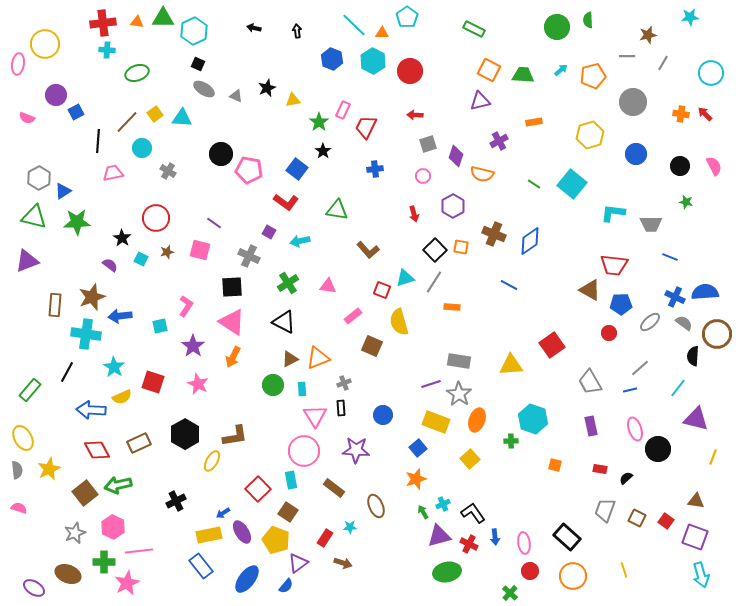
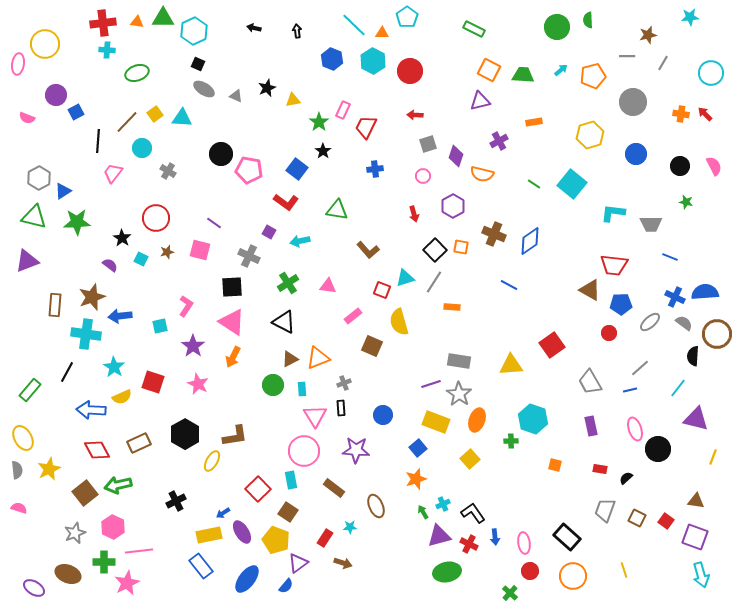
pink trapezoid at (113, 173): rotated 40 degrees counterclockwise
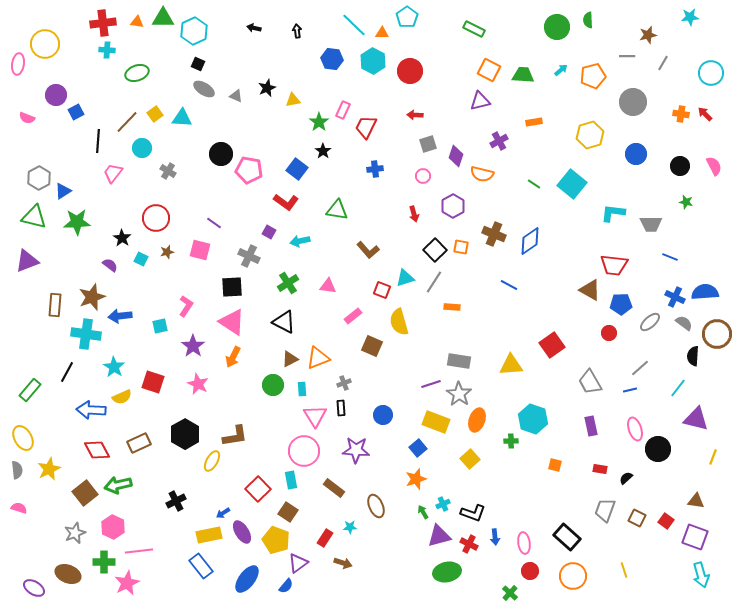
blue hexagon at (332, 59): rotated 15 degrees counterclockwise
black L-shape at (473, 513): rotated 145 degrees clockwise
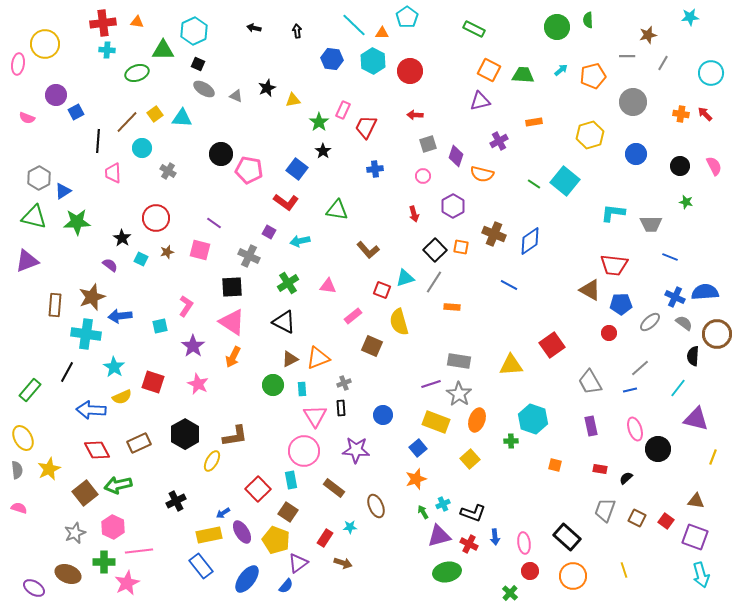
green triangle at (163, 18): moved 32 px down
pink trapezoid at (113, 173): rotated 40 degrees counterclockwise
cyan square at (572, 184): moved 7 px left, 3 px up
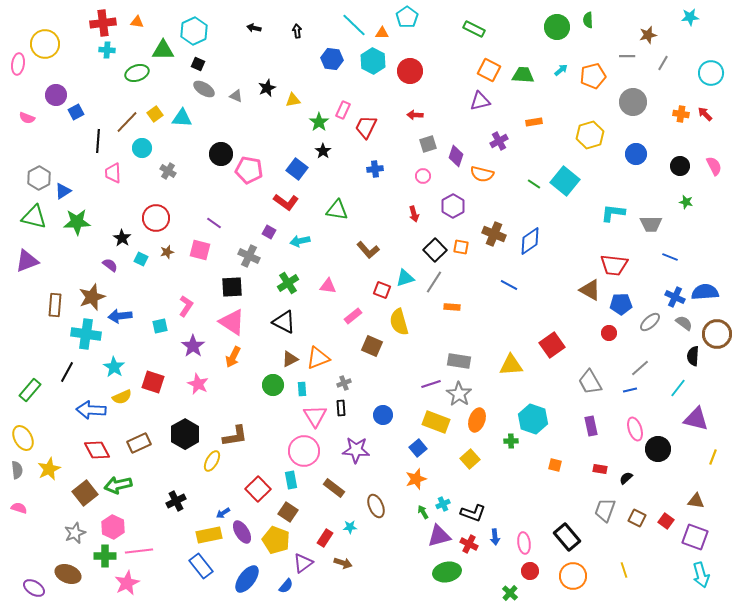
black rectangle at (567, 537): rotated 8 degrees clockwise
green cross at (104, 562): moved 1 px right, 6 px up
purple triangle at (298, 563): moved 5 px right
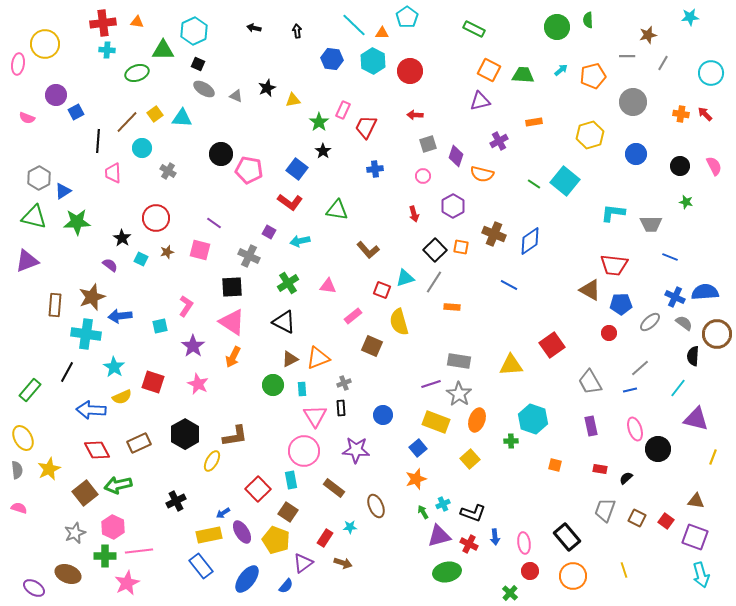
red L-shape at (286, 202): moved 4 px right
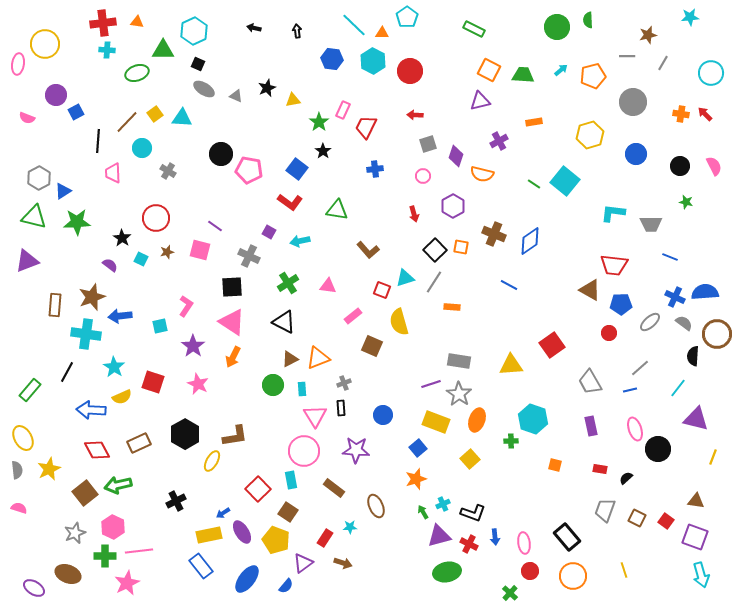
purple line at (214, 223): moved 1 px right, 3 px down
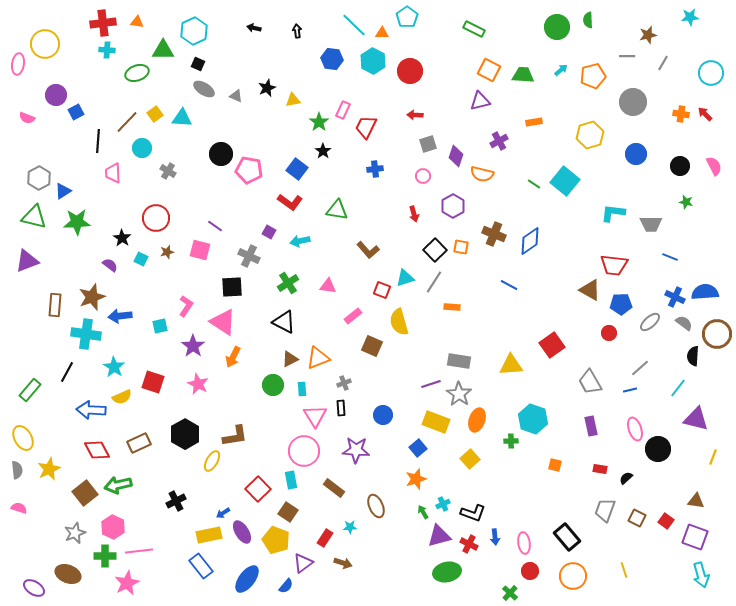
pink triangle at (232, 322): moved 9 px left
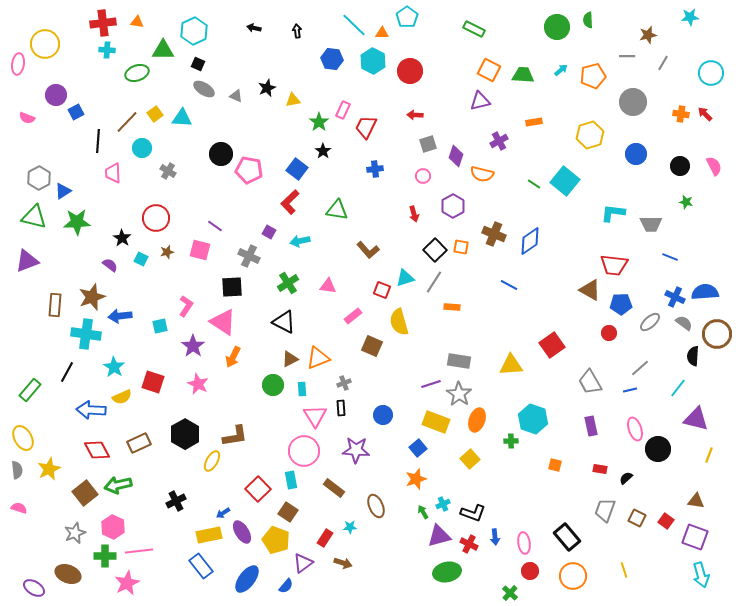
red L-shape at (290, 202): rotated 100 degrees clockwise
yellow line at (713, 457): moved 4 px left, 2 px up
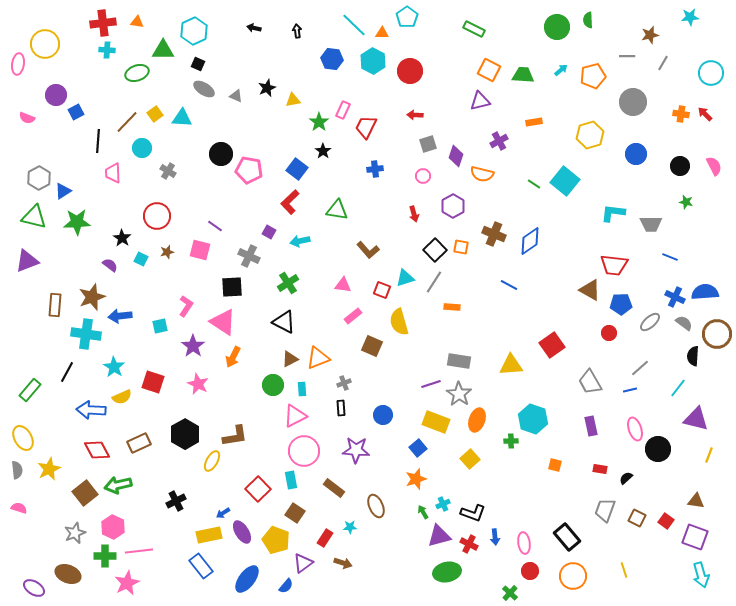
brown star at (648, 35): moved 2 px right
red circle at (156, 218): moved 1 px right, 2 px up
pink triangle at (328, 286): moved 15 px right, 1 px up
pink triangle at (315, 416): moved 20 px left; rotated 35 degrees clockwise
brown square at (288, 512): moved 7 px right, 1 px down
